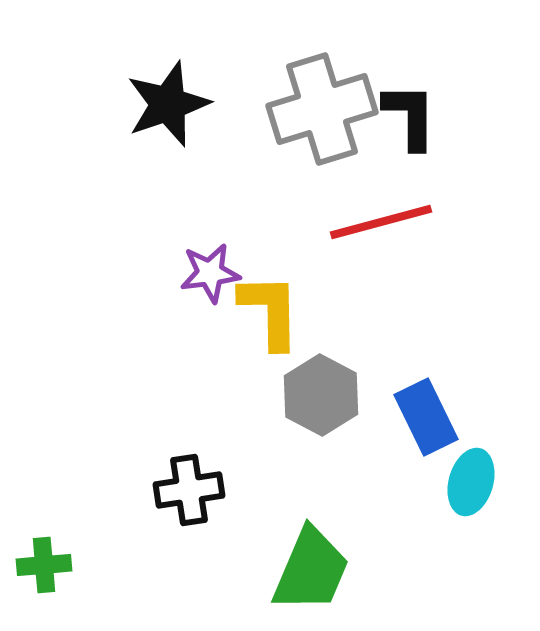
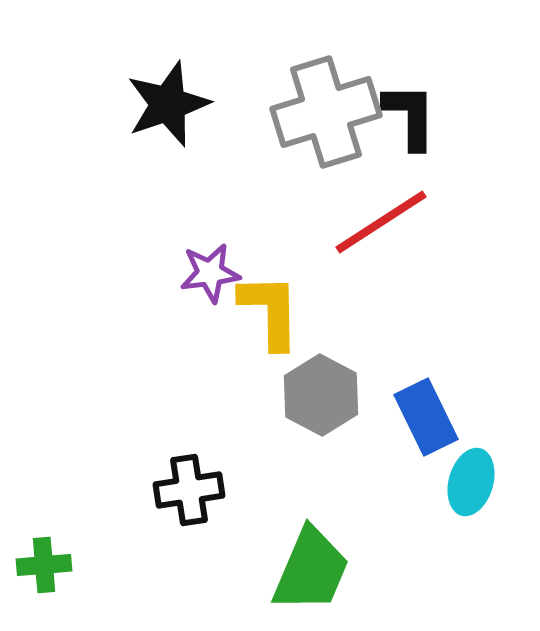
gray cross: moved 4 px right, 3 px down
red line: rotated 18 degrees counterclockwise
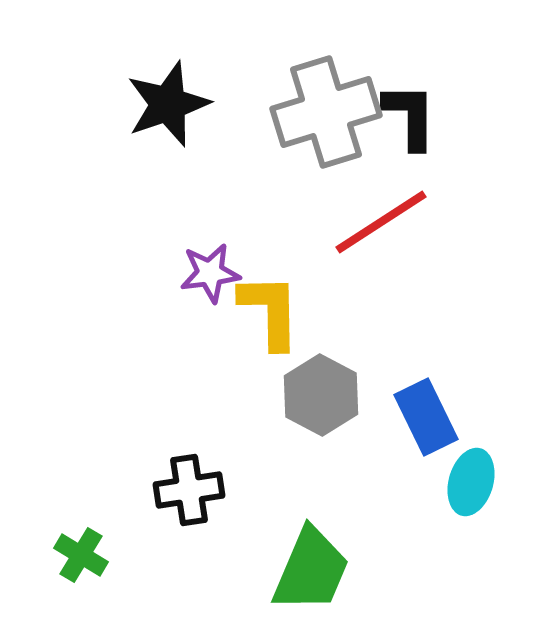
green cross: moved 37 px right, 10 px up; rotated 36 degrees clockwise
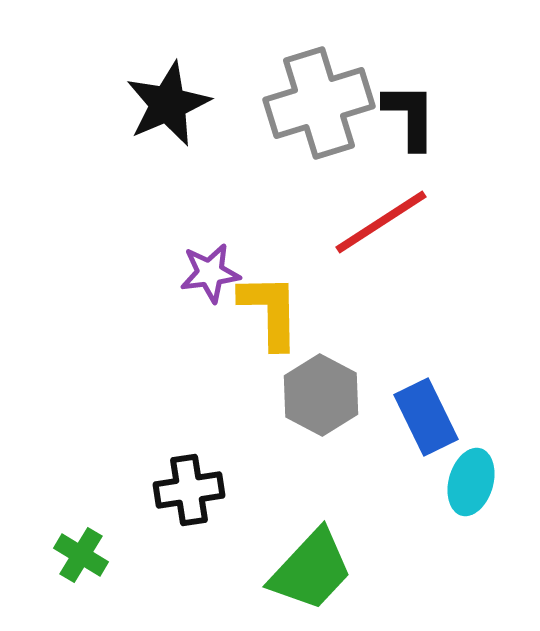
black star: rotated 4 degrees counterclockwise
gray cross: moved 7 px left, 9 px up
green trapezoid: rotated 20 degrees clockwise
